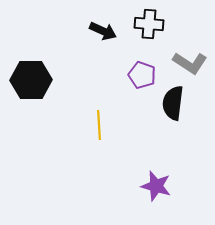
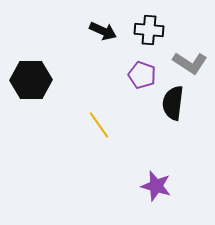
black cross: moved 6 px down
yellow line: rotated 32 degrees counterclockwise
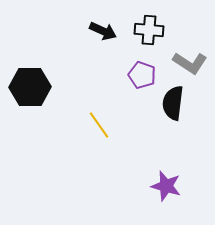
black hexagon: moved 1 px left, 7 px down
purple star: moved 10 px right
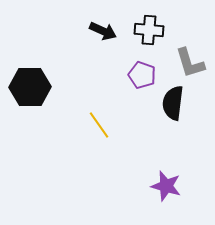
gray L-shape: rotated 40 degrees clockwise
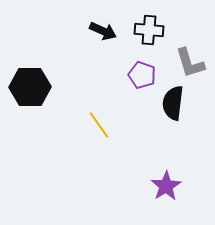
purple star: rotated 24 degrees clockwise
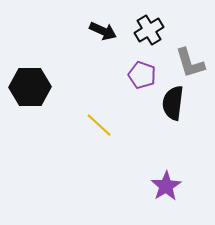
black cross: rotated 36 degrees counterclockwise
yellow line: rotated 12 degrees counterclockwise
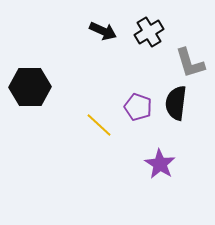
black cross: moved 2 px down
purple pentagon: moved 4 px left, 32 px down
black semicircle: moved 3 px right
purple star: moved 6 px left, 22 px up; rotated 8 degrees counterclockwise
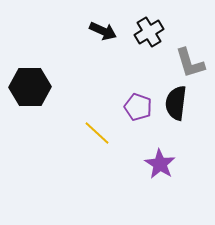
yellow line: moved 2 px left, 8 px down
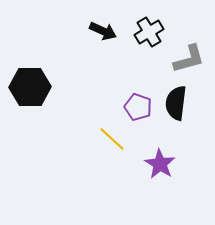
gray L-shape: moved 1 px left, 4 px up; rotated 88 degrees counterclockwise
yellow line: moved 15 px right, 6 px down
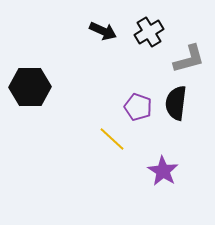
purple star: moved 3 px right, 7 px down
